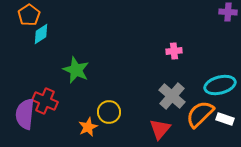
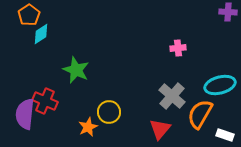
pink cross: moved 4 px right, 3 px up
orange semicircle: rotated 16 degrees counterclockwise
white rectangle: moved 16 px down
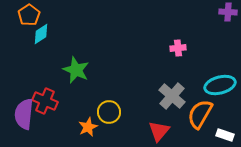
purple semicircle: moved 1 px left
red triangle: moved 1 px left, 2 px down
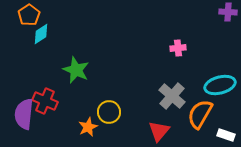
white rectangle: moved 1 px right
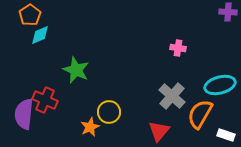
orange pentagon: moved 1 px right
cyan diamond: moved 1 px left, 1 px down; rotated 10 degrees clockwise
pink cross: rotated 14 degrees clockwise
red cross: moved 1 px up
orange star: moved 2 px right
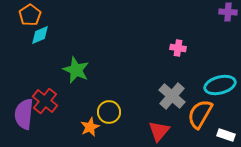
red cross: moved 1 px down; rotated 15 degrees clockwise
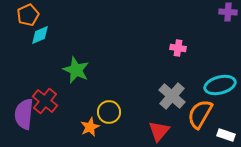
orange pentagon: moved 2 px left; rotated 10 degrees clockwise
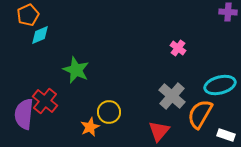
pink cross: rotated 28 degrees clockwise
